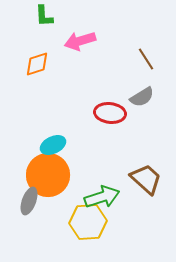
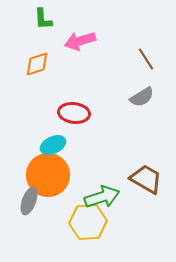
green L-shape: moved 1 px left, 3 px down
red ellipse: moved 36 px left
brown trapezoid: rotated 12 degrees counterclockwise
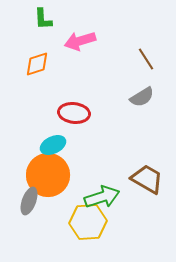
brown trapezoid: moved 1 px right
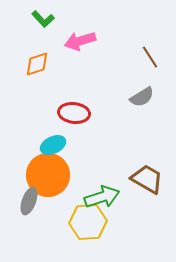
green L-shape: rotated 40 degrees counterclockwise
brown line: moved 4 px right, 2 px up
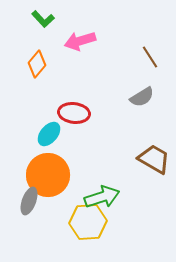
orange diamond: rotated 32 degrees counterclockwise
cyan ellipse: moved 4 px left, 11 px up; rotated 25 degrees counterclockwise
brown trapezoid: moved 7 px right, 20 px up
